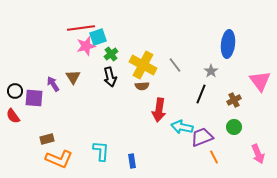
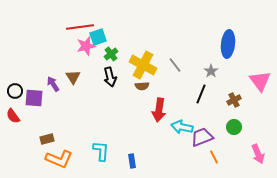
red line: moved 1 px left, 1 px up
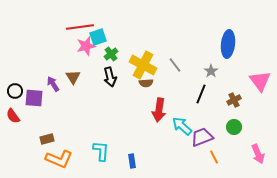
brown semicircle: moved 4 px right, 3 px up
cyan arrow: moved 1 px up; rotated 30 degrees clockwise
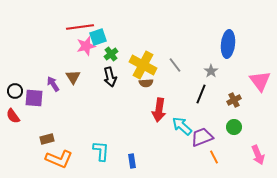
pink arrow: moved 1 px down
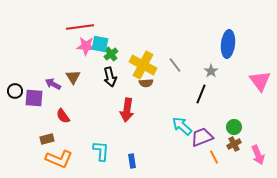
cyan square: moved 2 px right, 7 px down; rotated 30 degrees clockwise
pink star: rotated 18 degrees clockwise
purple arrow: rotated 28 degrees counterclockwise
brown cross: moved 44 px down
red arrow: moved 32 px left
red semicircle: moved 50 px right
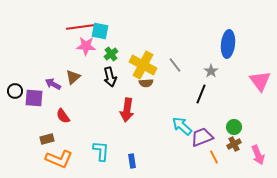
cyan square: moved 13 px up
brown triangle: rotated 21 degrees clockwise
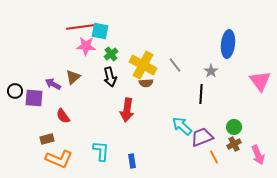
black line: rotated 18 degrees counterclockwise
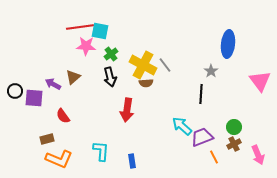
gray line: moved 10 px left
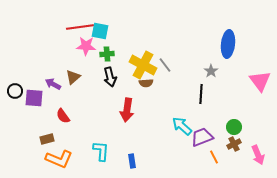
green cross: moved 4 px left; rotated 32 degrees clockwise
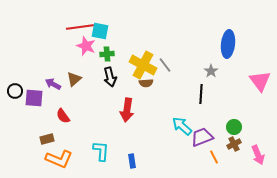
pink star: rotated 18 degrees clockwise
brown triangle: moved 1 px right, 2 px down
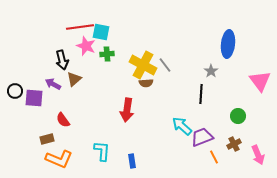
cyan square: moved 1 px right, 1 px down
black arrow: moved 48 px left, 17 px up
red semicircle: moved 4 px down
green circle: moved 4 px right, 11 px up
cyan L-shape: moved 1 px right
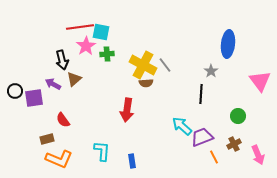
pink star: rotated 18 degrees clockwise
purple square: rotated 12 degrees counterclockwise
